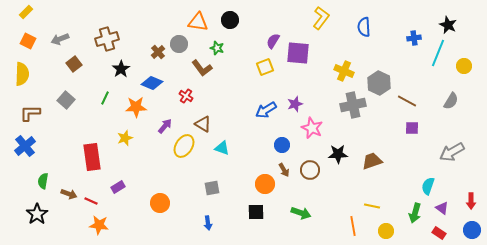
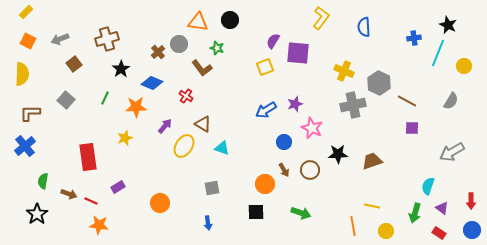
blue circle at (282, 145): moved 2 px right, 3 px up
red rectangle at (92, 157): moved 4 px left
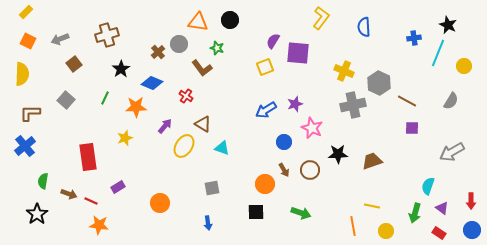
brown cross at (107, 39): moved 4 px up
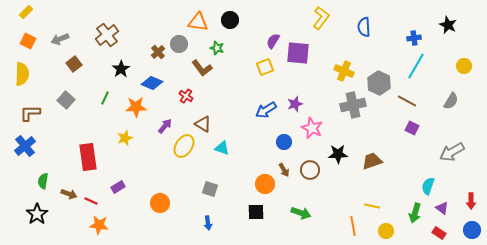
brown cross at (107, 35): rotated 20 degrees counterclockwise
cyan line at (438, 53): moved 22 px left, 13 px down; rotated 8 degrees clockwise
purple square at (412, 128): rotated 24 degrees clockwise
gray square at (212, 188): moved 2 px left, 1 px down; rotated 28 degrees clockwise
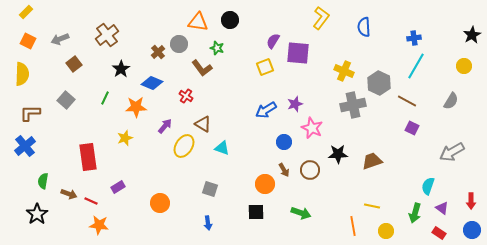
black star at (448, 25): moved 24 px right, 10 px down; rotated 18 degrees clockwise
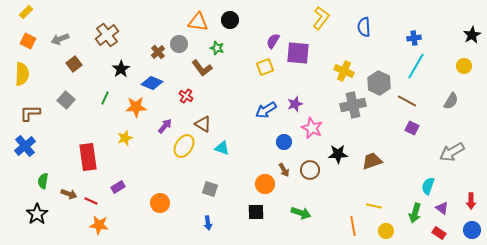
yellow line at (372, 206): moved 2 px right
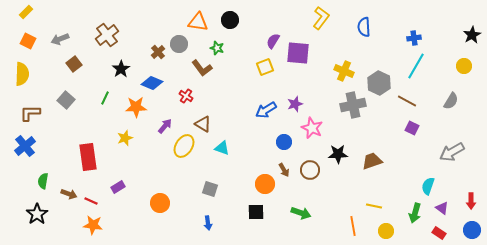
orange star at (99, 225): moved 6 px left
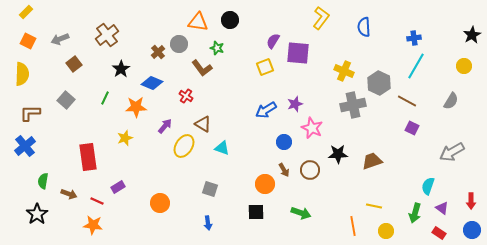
red line at (91, 201): moved 6 px right
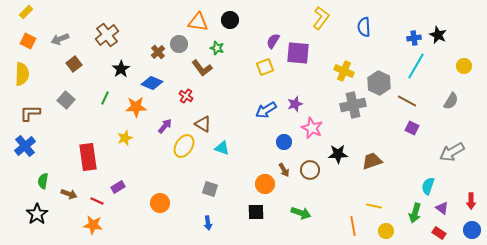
black star at (472, 35): moved 34 px left; rotated 18 degrees counterclockwise
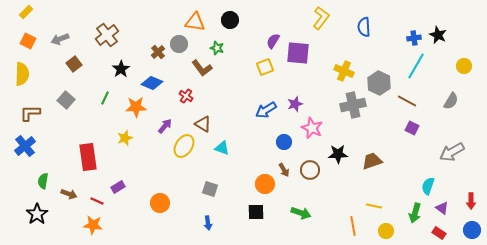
orange triangle at (198, 22): moved 3 px left
